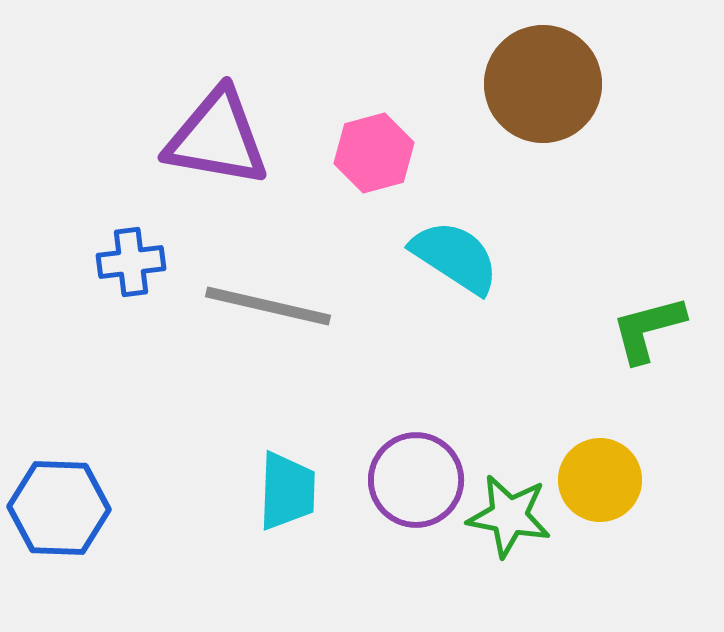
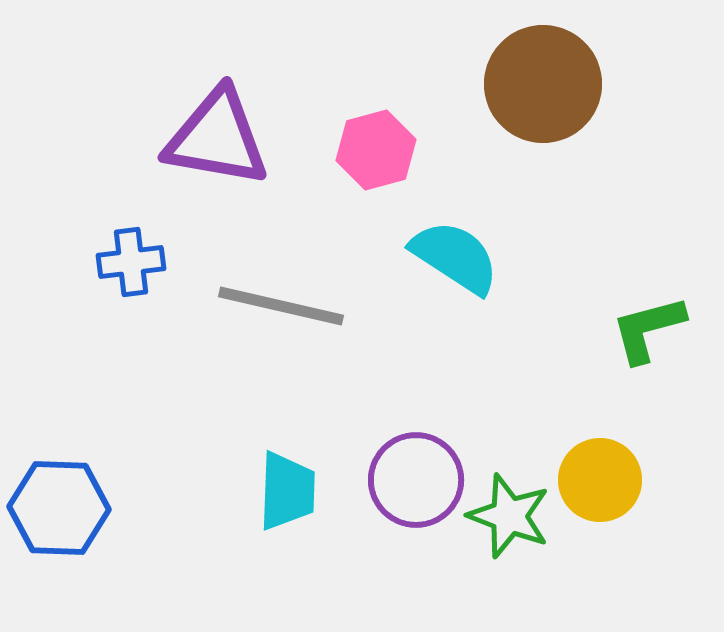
pink hexagon: moved 2 px right, 3 px up
gray line: moved 13 px right
green star: rotated 10 degrees clockwise
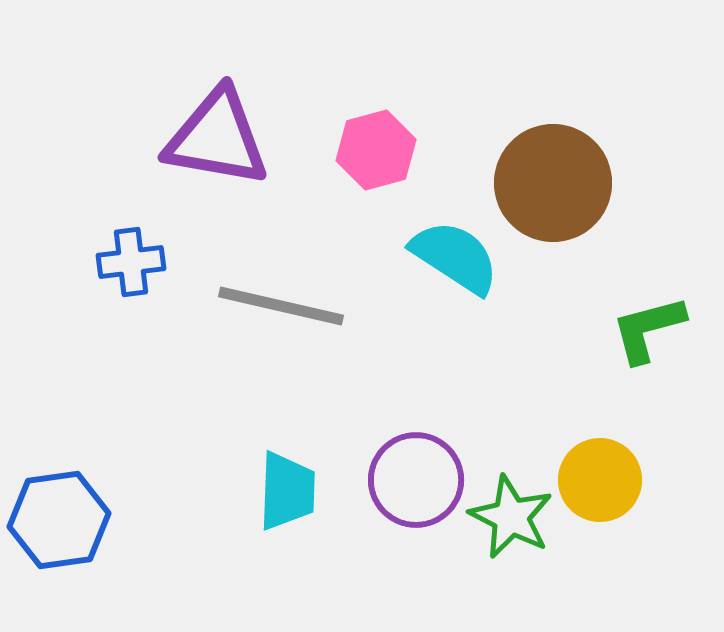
brown circle: moved 10 px right, 99 px down
blue hexagon: moved 12 px down; rotated 10 degrees counterclockwise
green star: moved 2 px right, 1 px down; rotated 6 degrees clockwise
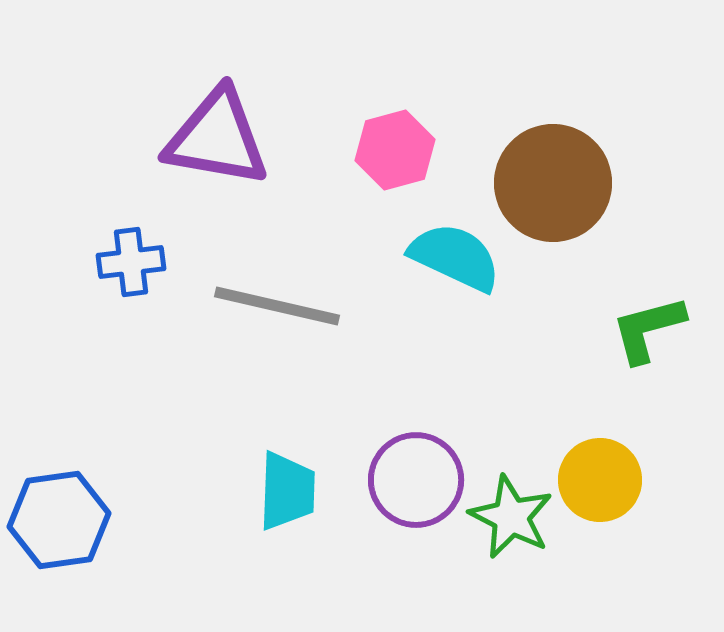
pink hexagon: moved 19 px right
cyan semicircle: rotated 8 degrees counterclockwise
gray line: moved 4 px left
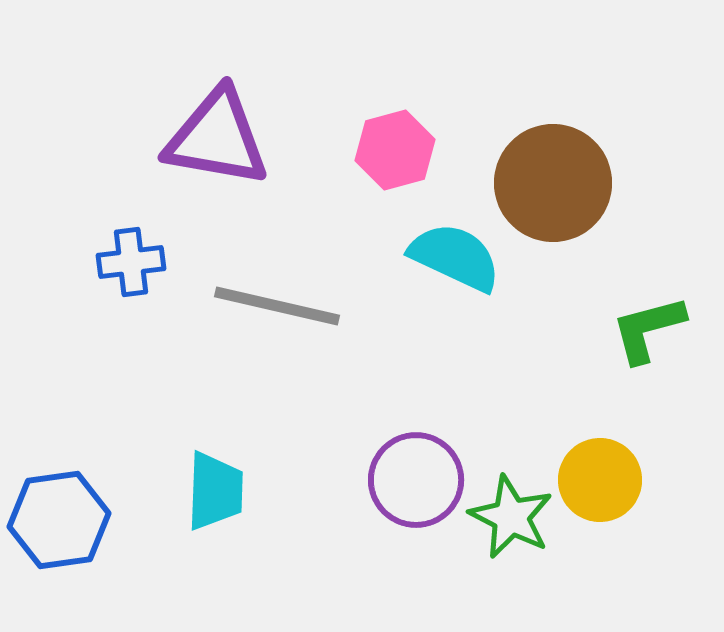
cyan trapezoid: moved 72 px left
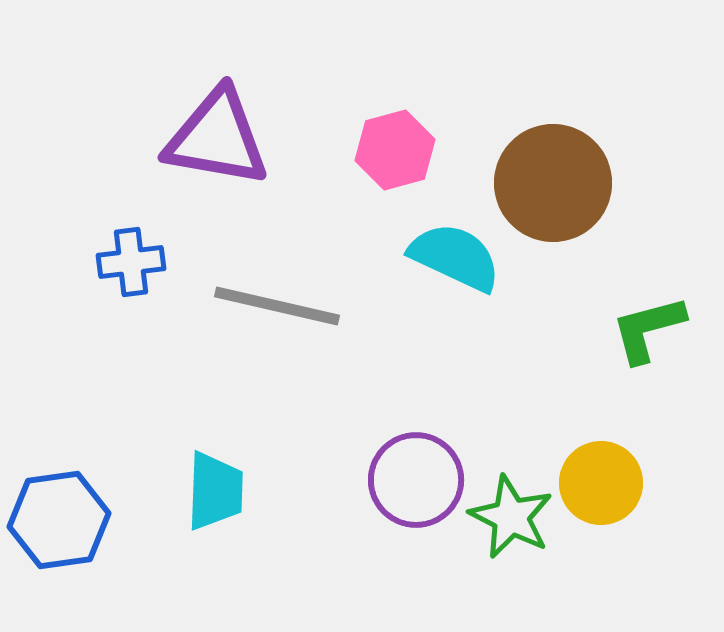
yellow circle: moved 1 px right, 3 px down
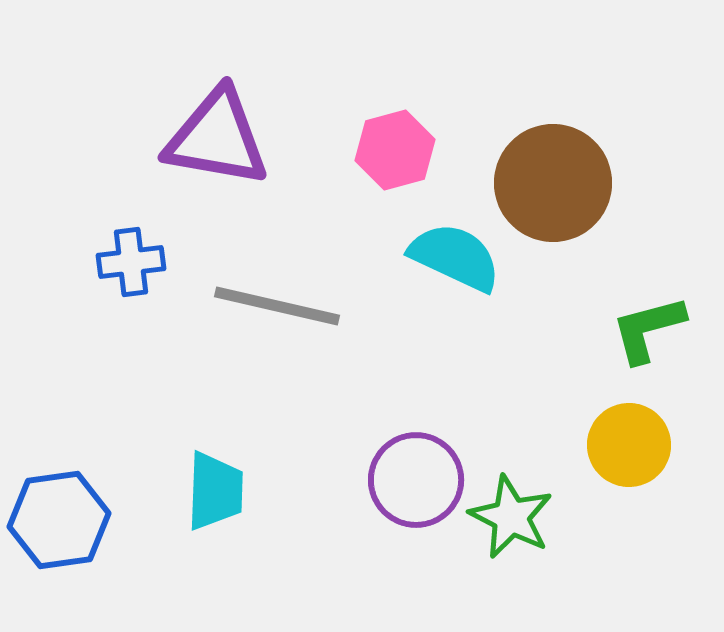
yellow circle: moved 28 px right, 38 px up
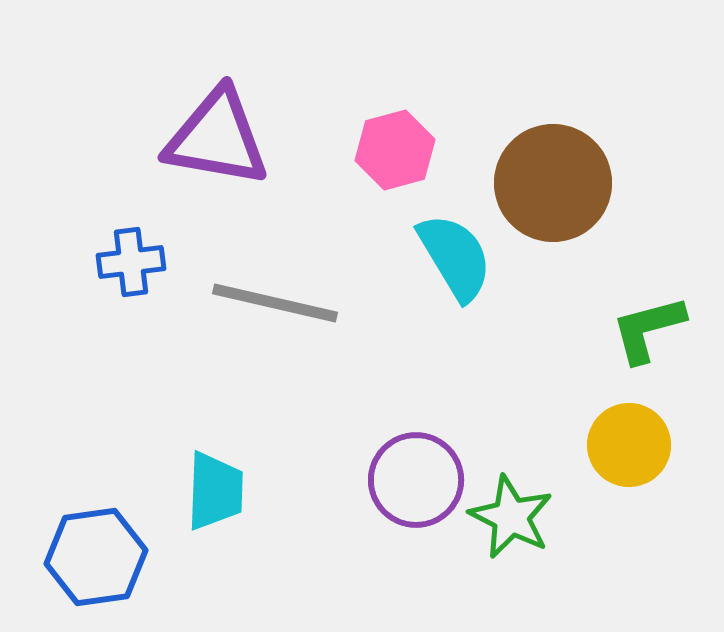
cyan semicircle: rotated 34 degrees clockwise
gray line: moved 2 px left, 3 px up
blue hexagon: moved 37 px right, 37 px down
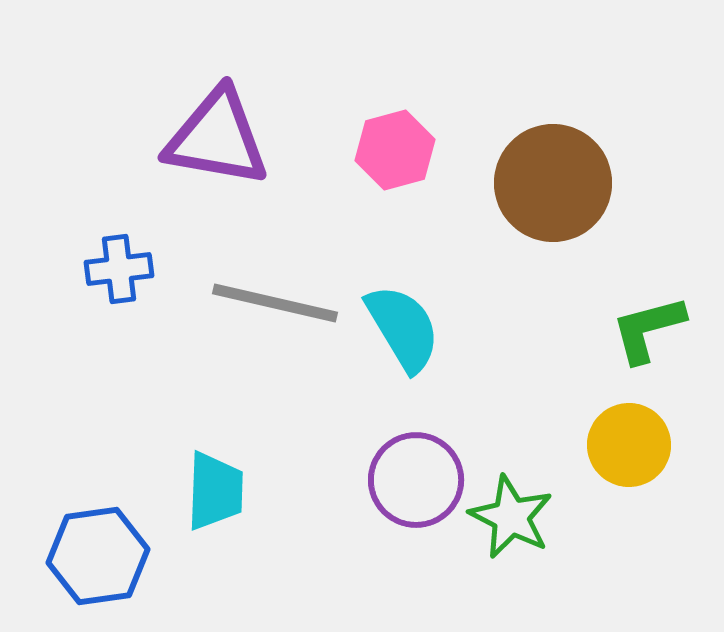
cyan semicircle: moved 52 px left, 71 px down
blue cross: moved 12 px left, 7 px down
blue hexagon: moved 2 px right, 1 px up
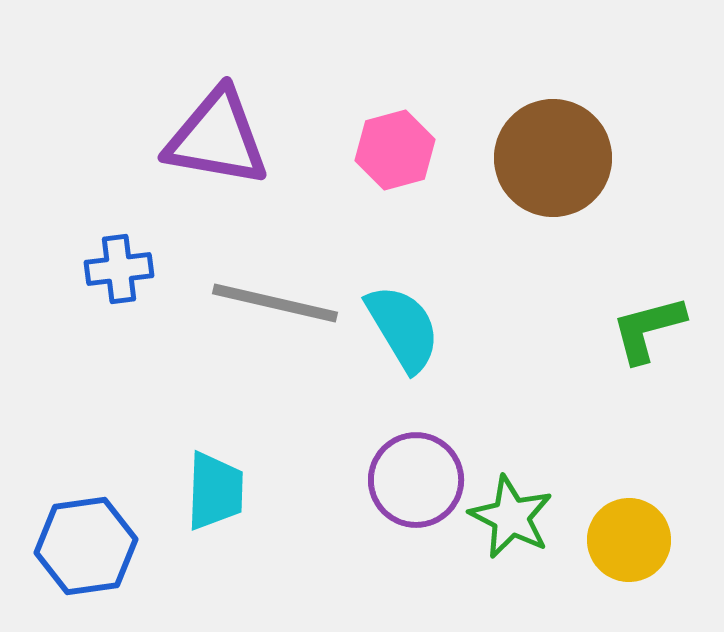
brown circle: moved 25 px up
yellow circle: moved 95 px down
blue hexagon: moved 12 px left, 10 px up
